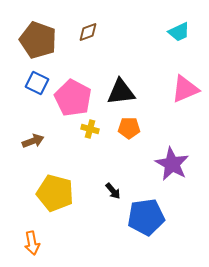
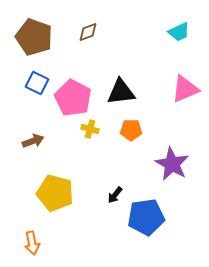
brown pentagon: moved 4 px left, 3 px up
orange pentagon: moved 2 px right, 2 px down
black arrow: moved 2 px right, 4 px down; rotated 78 degrees clockwise
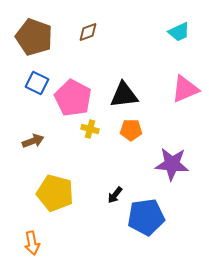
black triangle: moved 3 px right, 3 px down
purple star: rotated 24 degrees counterclockwise
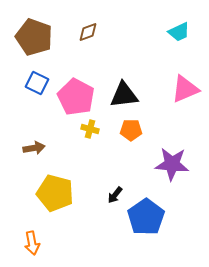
pink pentagon: moved 3 px right, 1 px up
brown arrow: moved 1 px right, 7 px down; rotated 10 degrees clockwise
blue pentagon: rotated 27 degrees counterclockwise
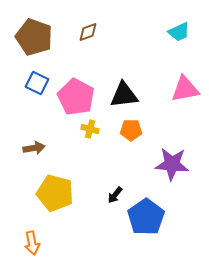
pink triangle: rotated 12 degrees clockwise
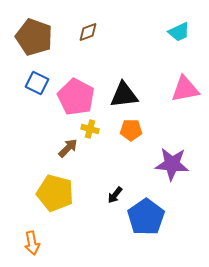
brown arrow: moved 34 px right; rotated 35 degrees counterclockwise
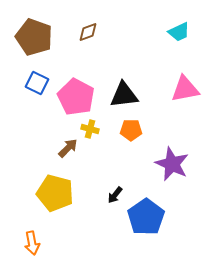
purple star: rotated 20 degrees clockwise
